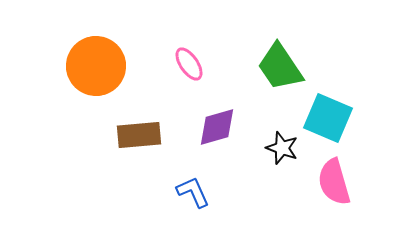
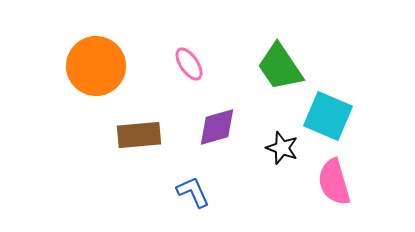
cyan square: moved 2 px up
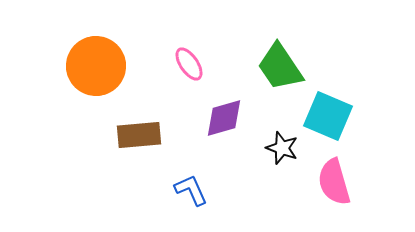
purple diamond: moved 7 px right, 9 px up
blue L-shape: moved 2 px left, 2 px up
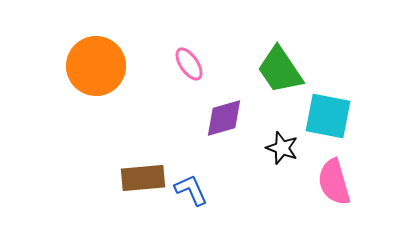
green trapezoid: moved 3 px down
cyan square: rotated 12 degrees counterclockwise
brown rectangle: moved 4 px right, 43 px down
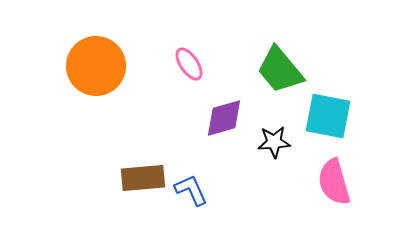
green trapezoid: rotated 6 degrees counterclockwise
black star: moved 8 px left, 6 px up; rotated 24 degrees counterclockwise
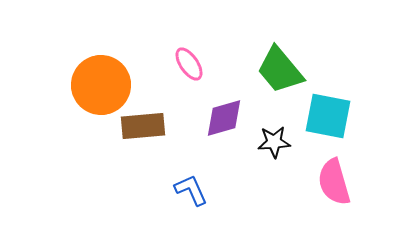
orange circle: moved 5 px right, 19 px down
brown rectangle: moved 52 px up
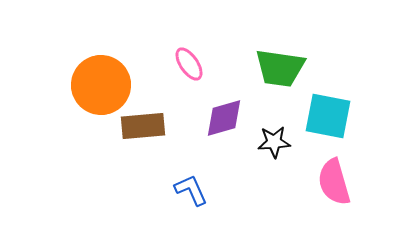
green trapezoid: moved 2 px up; rotated 42 degrees counterclockwise
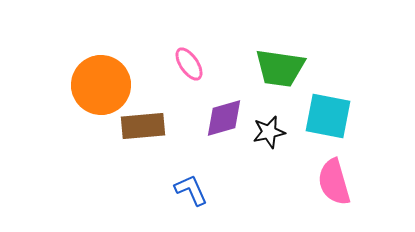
black star: moved 5 px left, 10 px up; rotated 8 degrees counterclockwise
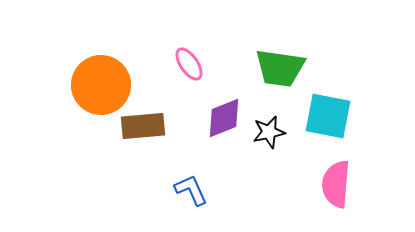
purple diamond: rotated 6 degrees counterclockwise
pink semicircle: moved 2 px right, 2 px down; rotated 21 degrees clockwise
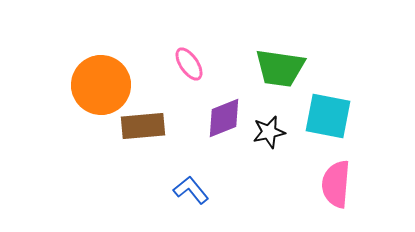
blue L-shape: rotated 15 degrees counterclockwise
